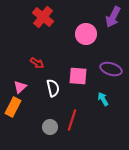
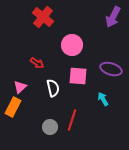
pink circle: moved 14 px left, 11 px down
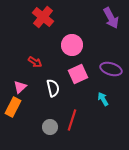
purple arrow: moved 2 px left, 1 px down; rotated 55 degrees counterclockwise
red arrow: moved 2 px left, 1 px up
pink square: moved 2 px up; rotated 30 degrees counterclockwise
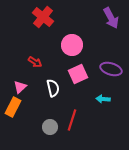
cyan arrow: rotated 56 degrees counterclockwise
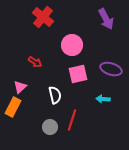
purple arrow: moved 5 px left, 1 px down
pink square: rotated 12 degrees clockwise
white semicircle: moved 2 px right, 7 px down
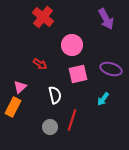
red arrow: moved 5 px right, 2 px down
cyan arrow: rotated 56 degrees counterclockwise
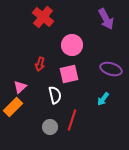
red arrow: rotated 72 degrees clockwise
pink square: moved 9 px left
orange rectangle: rotated 18 degrees clockwise
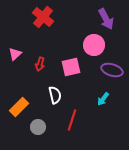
pink circle: moved 22 px right
purple ellipse: moved 1 px right, 1 px down
pink square: moved 2 px right, 7 px up
pink triangle: moved 5 px left, 33 px up
orange rectangle: moved 6 px right
gray circle: moved 12 px left
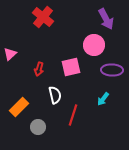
pink triangle: moved 5 px left
red arrow: moved 1 px left, 5 px down
purple ellipse: rotated 15 degrees counterclockwise
red line: moved 1 px right, 5 px up
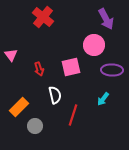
pink triangle: moved 1 px right, 1 px down; rotated 24 degrees counterclockwise
red arrow: rotated 32 degrees counterclockwise
gray circle: moved 3 px left, 1 px up
